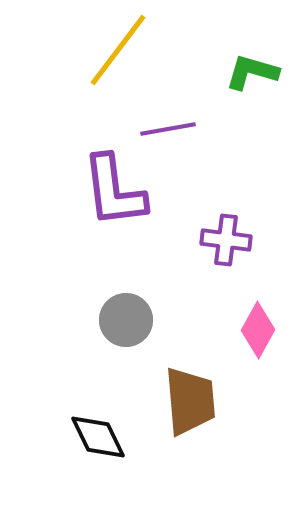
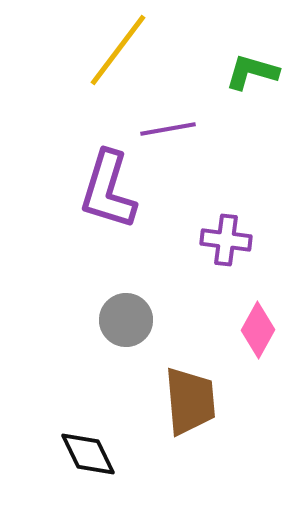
purple L-shape: moved 6 px left, 1 px up; rotated 24 degrees clockwise
black diamond: moved 10 px left, 17 px down
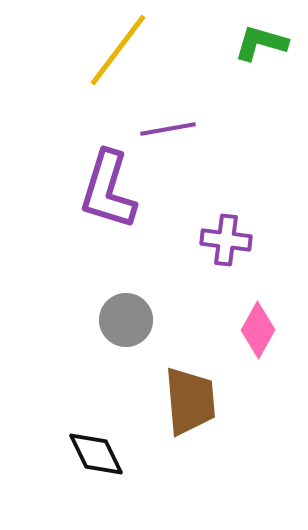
green L-shape: moved 9 px right, 29 px up
black diamond: moved 8 px right
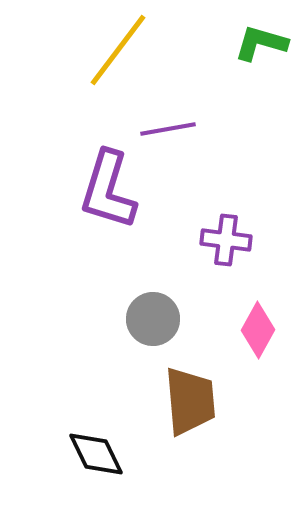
gray circle: moved 27 px right, 1 px up
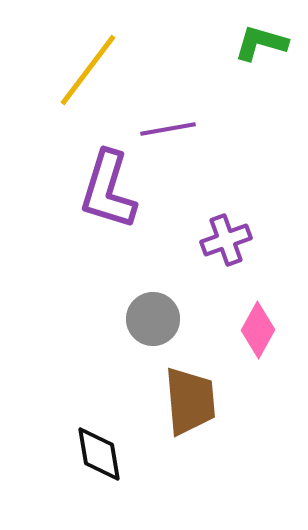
yellow line: moved 30 px left, 20 px down
purple cross: rotated 27 degrees counterclockwise
black diamond: moved 3 px right; rotated 16 degrees clockwise
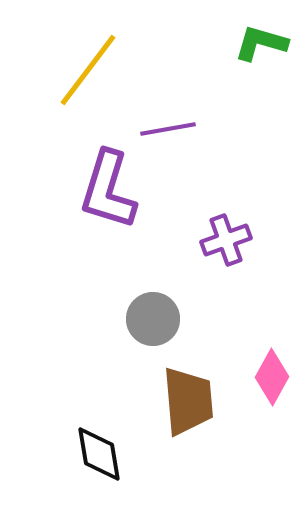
pink diamond: moved 14 px right, 47 px down
brown trapezoid: moved 2 px left
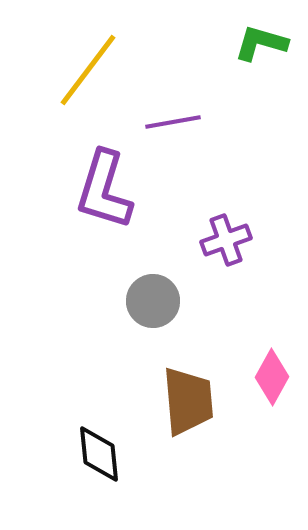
purple line: moved 5 px right, 7 px up
purple L-shape: moved 4 px left
gray circle: moved 18 px up
black diamond: rotated 4 degrees clockwise
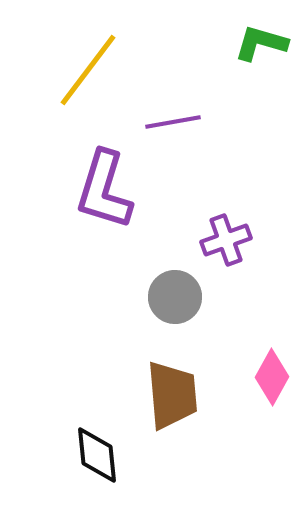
gray circle: moved 22 px right, 4 px up
brown trapezoid: moved 16 px left, 6 px up
black diamond: moved 2 px left, 1 px down
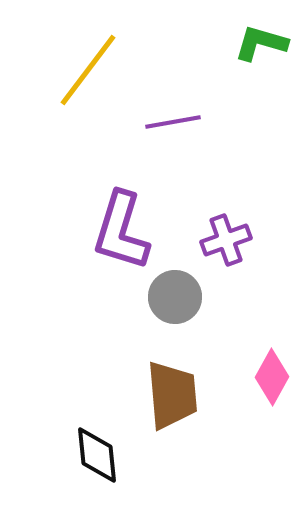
purple L-shape: moved 17 px right, 41 px down
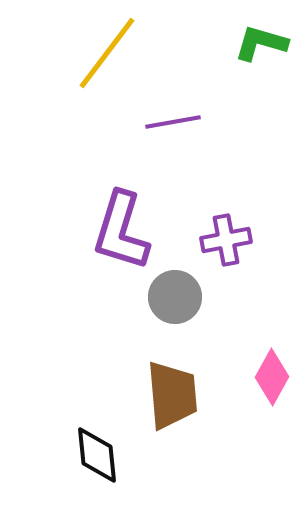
yellow line: moved 19 px right, 17 px up
purple cross: rotated 9 degrees clockwise
